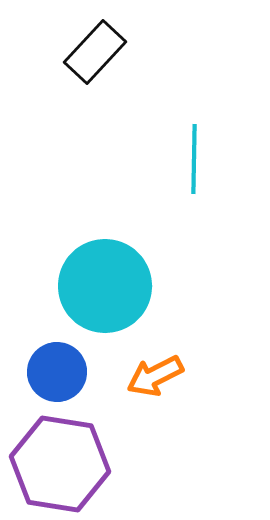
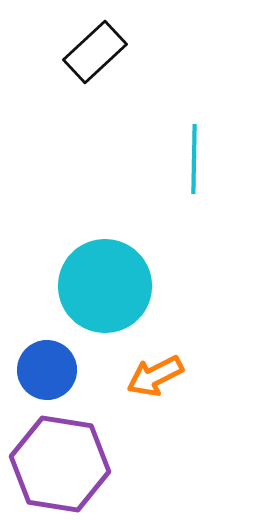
black rectangle: rotated 4 degrees clockwise
blue circle: moved 10 px left, 2 px up
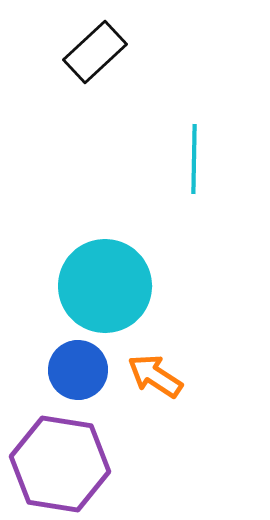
blue circle: moved 31 px right
orange arrow: rotated 60 degrees clockwise
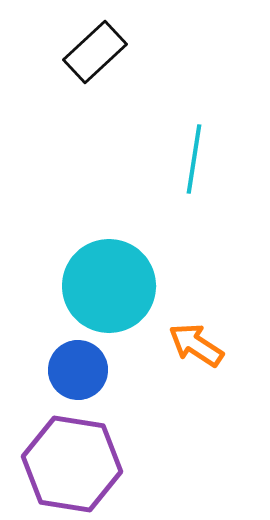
cyan line: rotated 8 degrees clockwise
cyan circle: moved 4 px right
orange arrow: moved 41 px right, 31 px up
purple hexagon: moved 12 px right
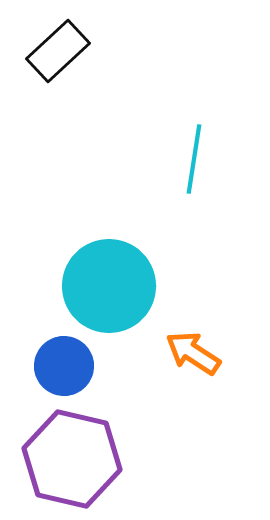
black rectangle: moved 37 px left, 1 px up
orange arrow: moved 3 px left, 8 px down
blue circle: moved 14 px left, 4 px up
purple hexagon: moved 5 px up; rotated 4 degrees clockwise
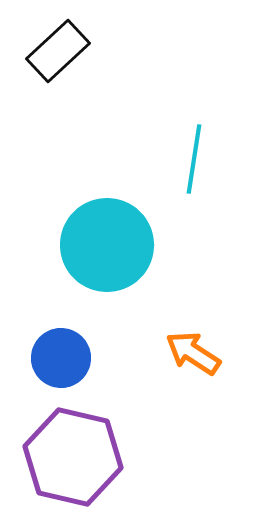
cyan circle: moved 2 px left, 41 px up
blue circle: moved 3 px left, 8 px up
purple hexagon: moved 1 px right, 2 px up
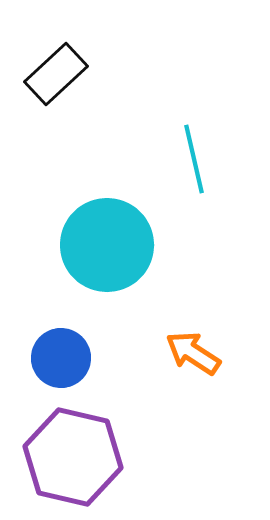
black rectangle: moved 2 px left, 23 px down
cyan line: rotated 22 degrees counterclockwise
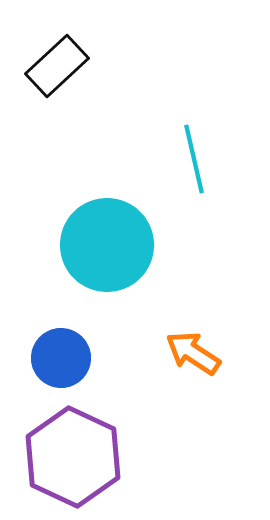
black rectangle: moved 1 px right, 8 px up
purple hexagon: rotated 12 degrees clockwise
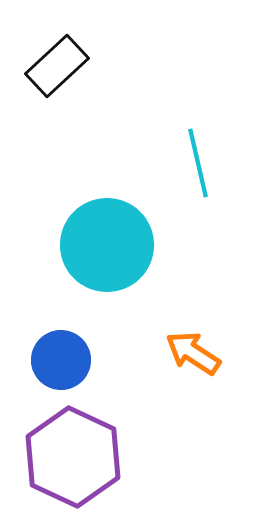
cyan line: moved 4 px right, 4 px down
blue circle: moved 2 px down
